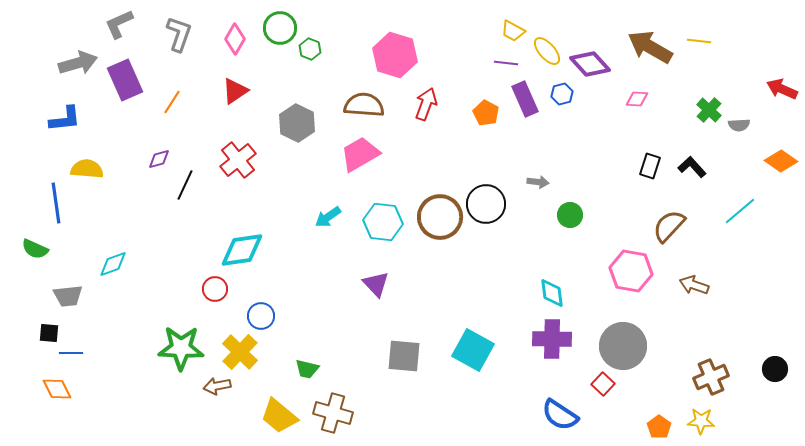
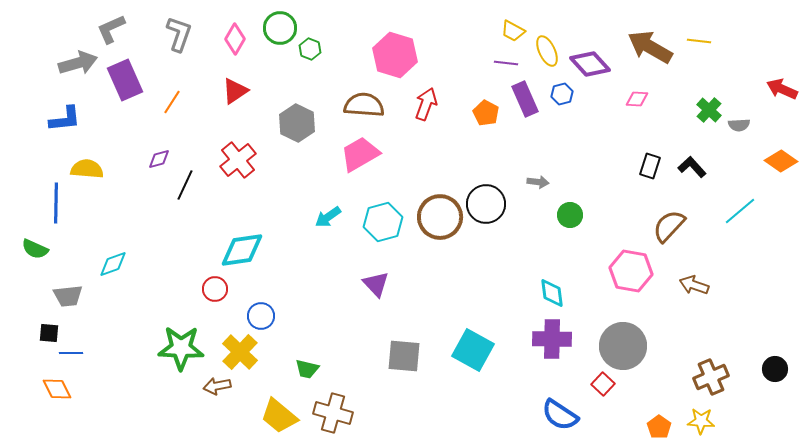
gray L-shape at (119, 24): moved 8 px left, 5 px down
yellow ellipse at (547, 51): rotated 16 degrees clockwise
blue line at (56, 203): rotated 9 degrees clockwise
cyan hexagon at (383, 222): rotated 21 degrees counterclockwise
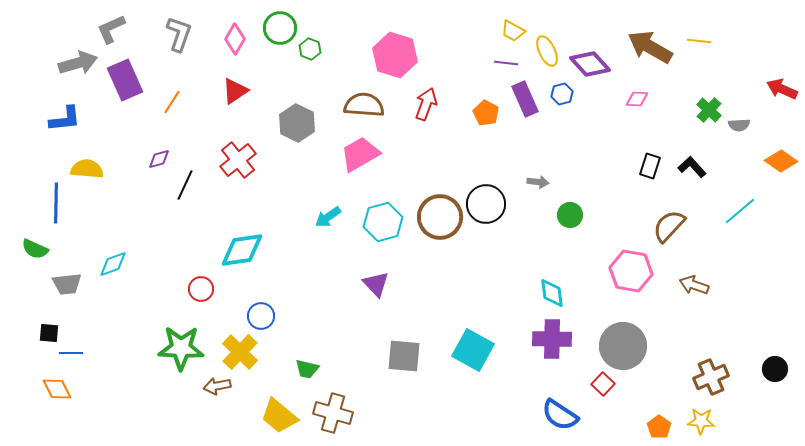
red circle at (215, 289): moved 14 px left
gray trapezoid at (68, 296): moved 1 px left, 12 px up
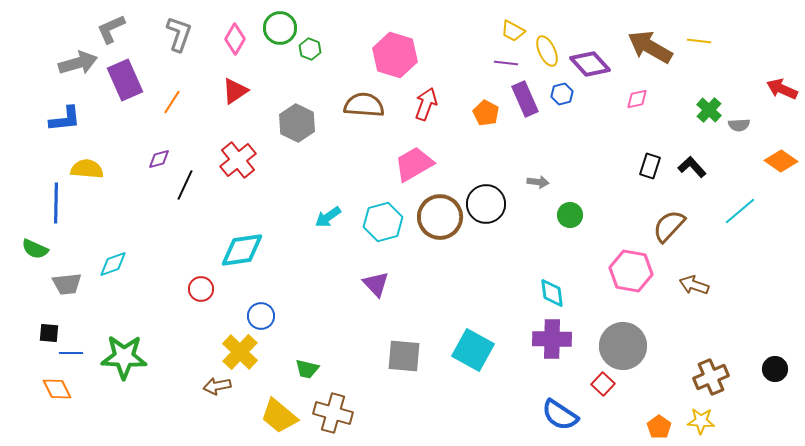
pink diamond at (637, 99): rotated 15 degrees counterclockwise
pink trapezoid at (360, 154): moved 54 px right, 10 px down
green star at (181, 348): moved 57 px left, 9 px down
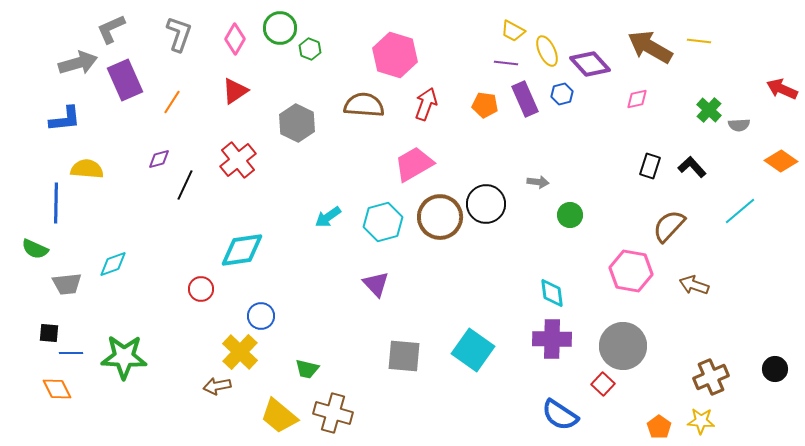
orange pentagon at (486, 113): moved 1 px left, 8 px up; rotated 20 degrees counterclockwise
cyan square at (473, 350): rotated 6 degrees clockwise
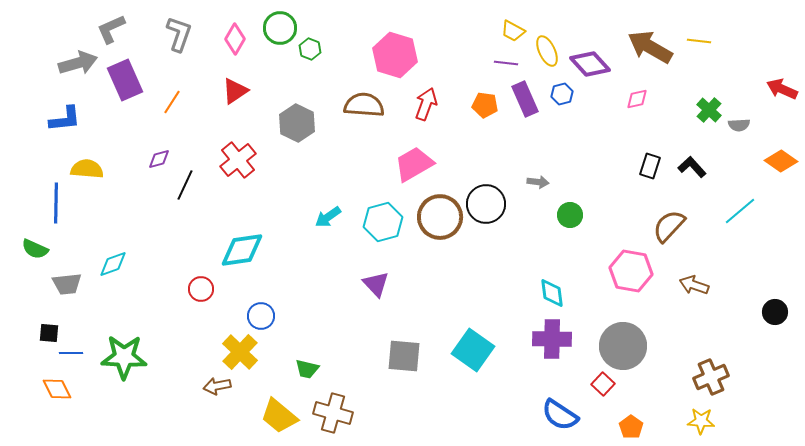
black circle at (775, 369): moved 57 px up
orange pentagon at (659, 427): moved 28 px left
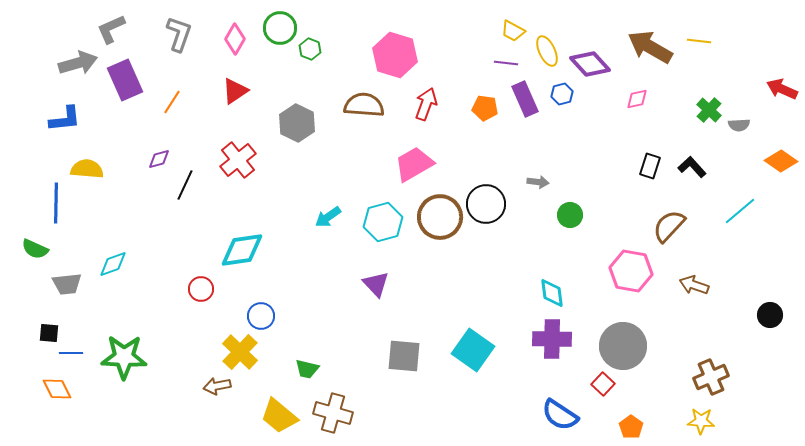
orange pentagon at (485, 105): moved 3 px down
black circle at (775, 312): moved 5 px left, 3 px down
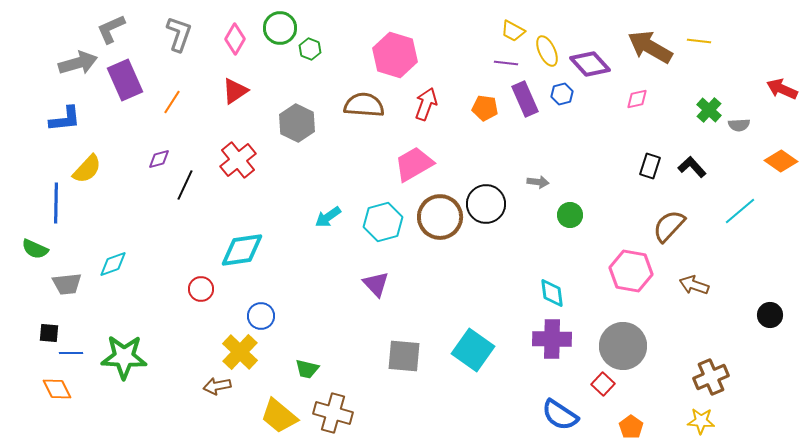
yellow semicircle at (87, 169): rotated 128 degrees clockwise
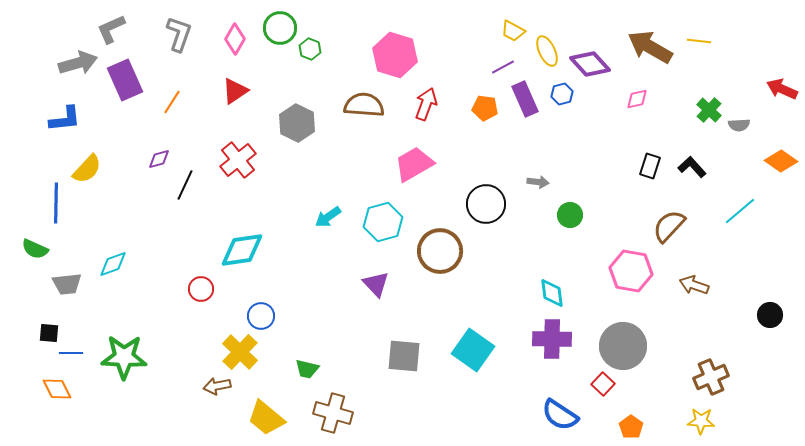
purple line at (506, 63): moved 3 px left, 4 px down; rotated 35 degrees counterclockwise
brown circle at (440, 217): moved 34 px down
yellow trapezoid at (279, 416): moved 13 px left, 2 px down
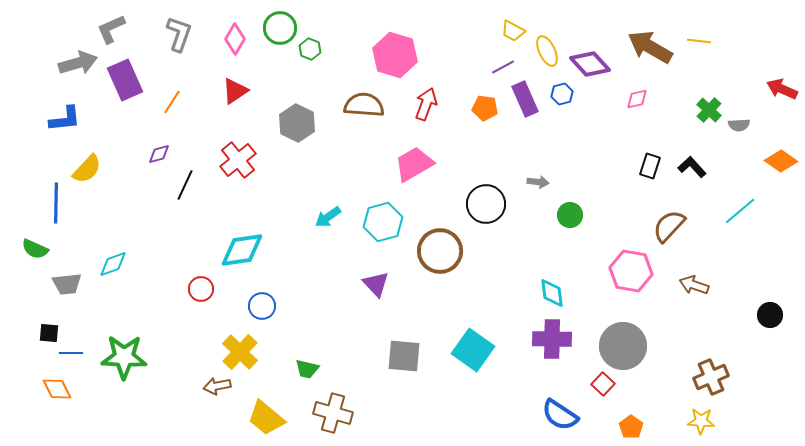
purple diamond at (159, 159): moved 5 px up
blue circle at (261, 316): moved 1 px right, 10 px up
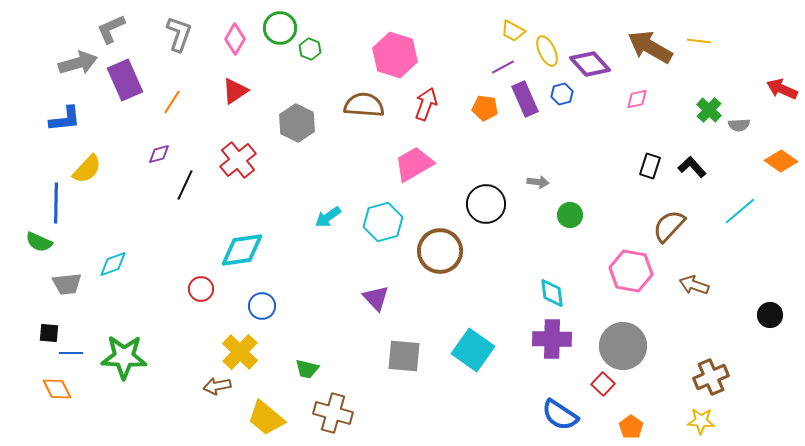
green semicircle at (35, 249): moved 4 px right, 7 px up
purple triangle at (376, 284): moved 14 px down
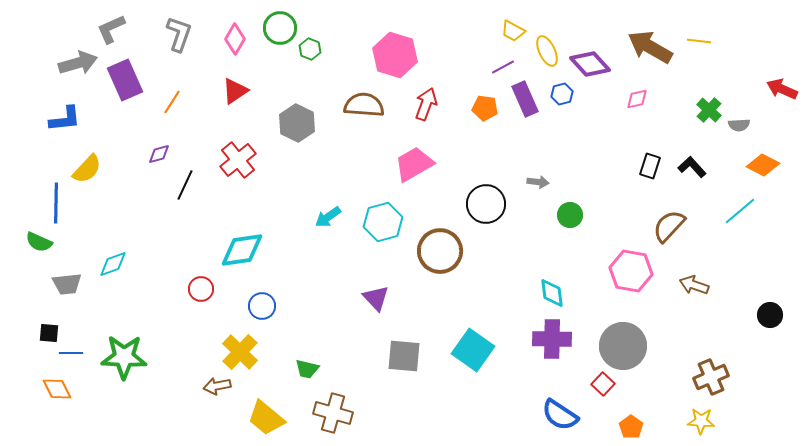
orange diamond at (781, 161): moved 18 px left, 4 px down; rotated 8 degrees counterclockwise
